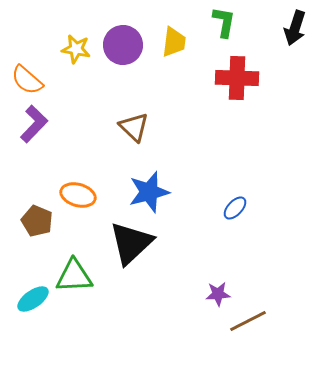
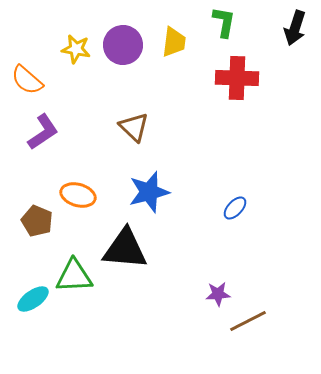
purple L-shape: moved 9 px right, 8 px down; rotated 12 degrees clockwise
black triangle: moved 6 px left, 6 px down; rotated 48 degrees clockwise
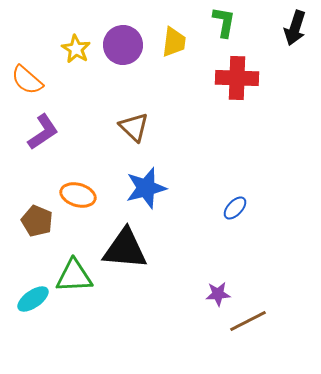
yellow star: rotated 20 degrees clockwise
blue star: moved 3 px left, 4 px up
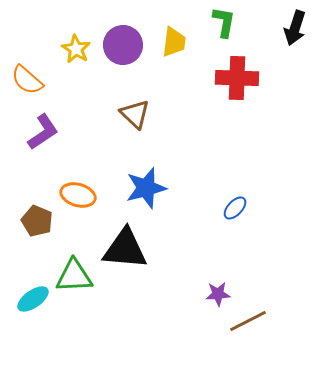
brown triangle: moved 1 px right, 13 px up
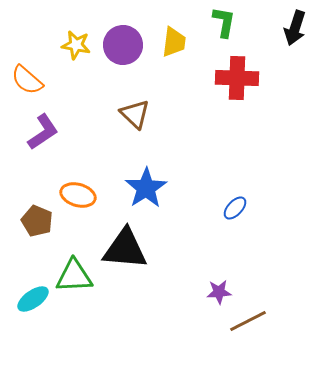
yellow star: moved 4 px up; rotated 20 degrees counterclockwise
blue star: rotated 18 degrees counterclockwise
purple star: moved 1 px right, 2 px up
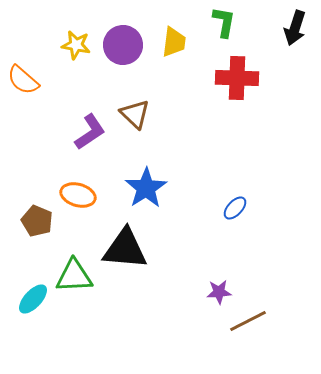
orange semicircle: moved 4 px left
purple L-shape: moved 47 px right
cyan ellipse: rotated 12 degrees counterclockwise
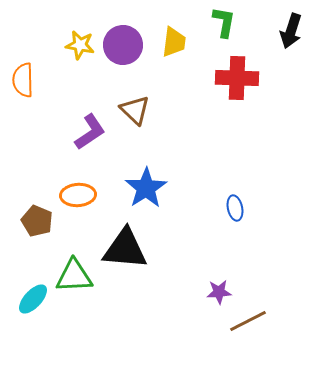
black arrow: moved 4 px left, 3 px down
yellow star: moved 4 px right
orange semicircle: rotated 48 degrees clockwise
brown triangle: moved 4 px up
orange ellipse: rotated 20 degrees counterclockwise
blue ellipse: rotated 55 degrees counterclockwise
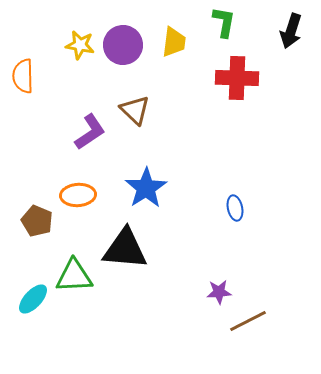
orange semicircle: moved 4 px up
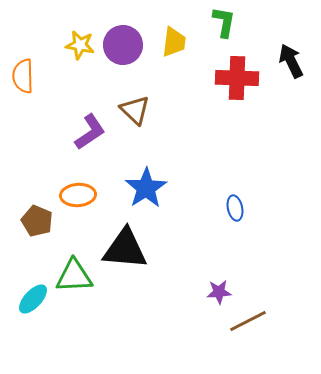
black arrow: moved 30 px down; rotated 136 degrees clockwise
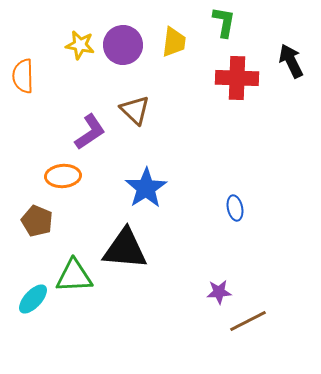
orange ellipse: moved 15 px left, 19 px up
